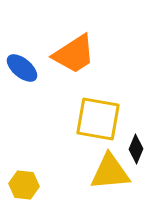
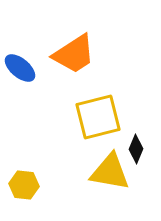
blue ellipse: moved 2 px left
yellow square: moved 2 px up; rotated 24 degrees counterclockwise
yellow triangle: rotated 15 degrees clockwise
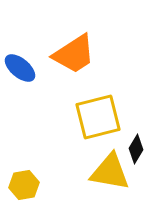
black diamond: rotated 8 degrees clockwise
yellow hexagon: rotated 16 degrees counterclockwise
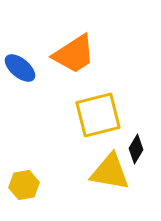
yellow square: moved 2 px up
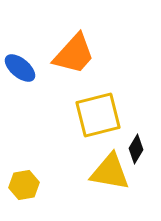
orange trapezoid: rotated 15 degrees counterclockwise
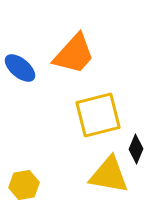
black diamond: rotated 8 degrees counterclockwise
yellow triangle: moved 1 px left, 3 px down
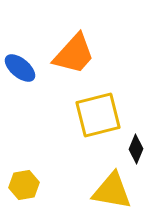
yellow triangle: moved 3 px right, 16 px down
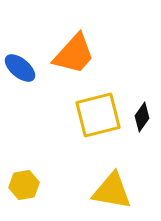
black diamond: moved 6 px right, 32 px up; rotated 12 degrees clockwise
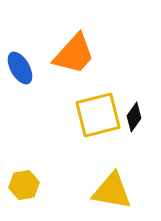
blue ellipse: rotated 20 degrees clockwise
black diamond: moved 8 px left
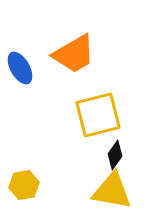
orange trapezoid: rotated 18 degrees clockwise
black diamond: moved 19 px left, 38 px down
